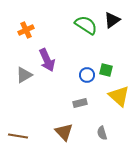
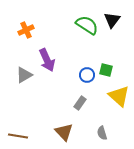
black triangle: rotated 18 degrees counterclockwise
green semicircle: moved 1 px right
gray rectangle: rotated 40 degrees counterclockwise
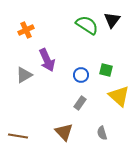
blue circle: moved 6 px left
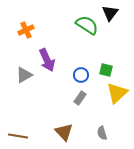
black triangle: moved 2 px left, 7 px up
yellow triangle: moved 2 px left, 3 px up; rotated 35 degrees clockwise
gray rectangle: moved 5 px up
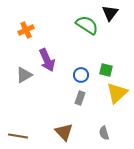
gray rectangle: rotated 16 degrees counterclockwise
gray semicircle: moved 2 px right
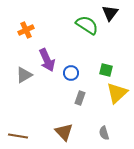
blue circle: moved 10 px left, 2 px up
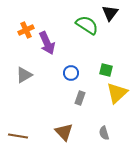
purple arrow: moved 17 px up
